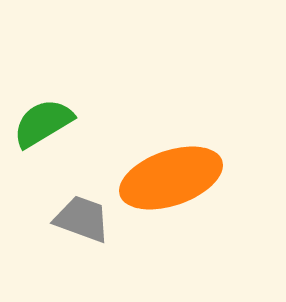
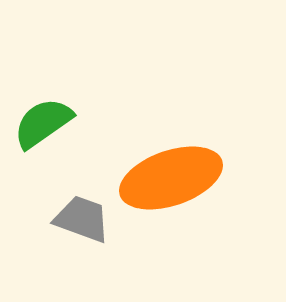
green semicircle: rotated 4 degrees counterclockwise
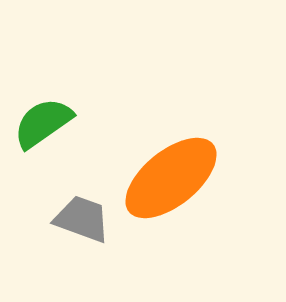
orange ellipse: rotated 20 degrees counterclockwise
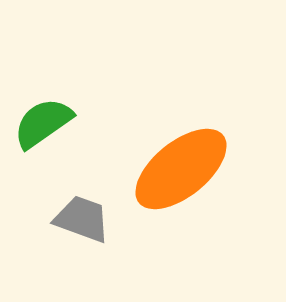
orange ellipse: moved 10 px right, 9 px up
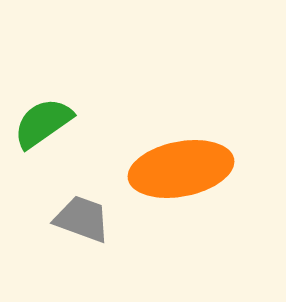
orange ellipse: rotated 28 degrees clockwise
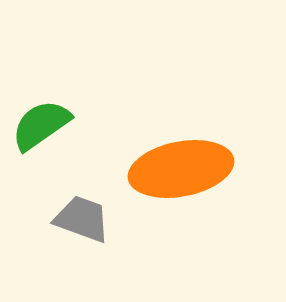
green semicircle: moved 2 px left, 2 px down
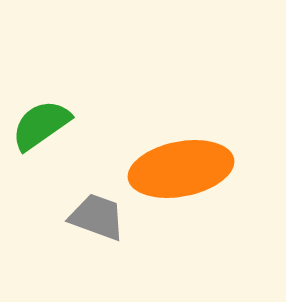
gray trapezoid: moved 15 px right, 2 px up
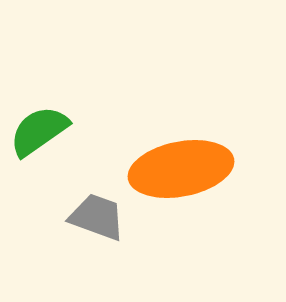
green semicircle: moved 2 px left, 6 px down
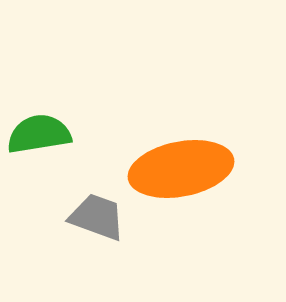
green semicircle: moved 3 px down; rotated 26 degrees clockwise
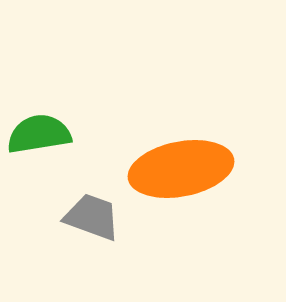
gray trapezoid: moved 5 px left
